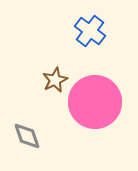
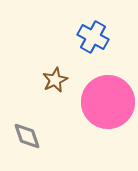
blue cross: moved 3 px right, 6 px down; rotated 8 degrees counterclockwise
pink circle: moved 13 px right
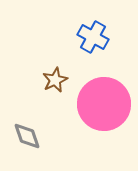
pink circle: moved 4 px left, 2 px down
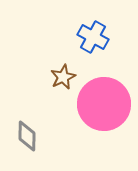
brown star: moved 8 px right, 3 px up
gray diamond: rotated 20 degrees clockwise
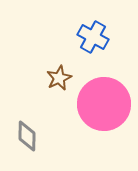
brown star: moved 4 px left, 1 px down
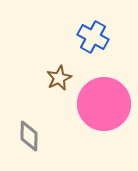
gray diamond: moved 2 px right
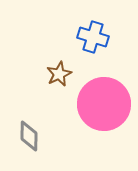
blue cross: rotated 12 degrees counterclockwise
brown star: moved 4 px up
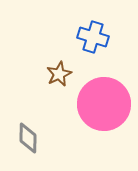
gray diamond: moved 1 px left, 2 px down
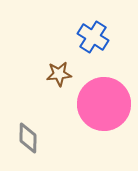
blue cross: rotated 16 degrees clockwise
brown star: rotated 20 degrees clockwise
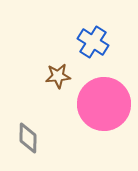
blue cross: moved 5 px down
brown star: moved 1 px left, 2 px down
